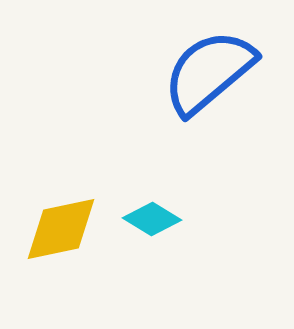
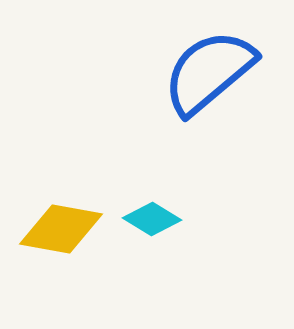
yellow diamond: rotated 22 degrees clockwise
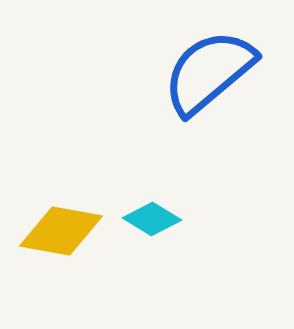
yellow diamond: moved 2 px down
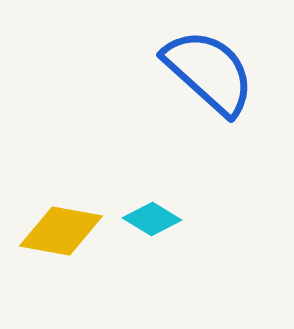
blue semicircle: rotated 82 degrees clockwise
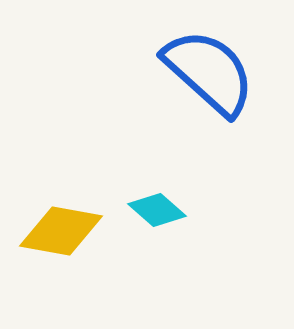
cyan diamond: moved 5 px right, 9 px up; rotated 10 degrees clockwise
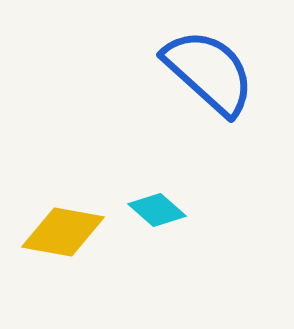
yellow diamond: moved 2 px right, 1 px down
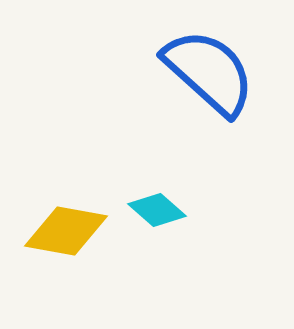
yellow diamond: moved 3 px right, 1 px up
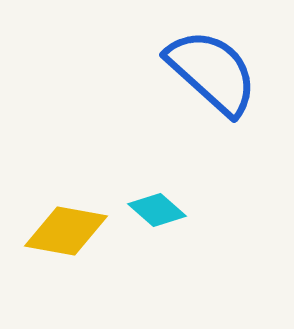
blue semicircle: moved 3 px right
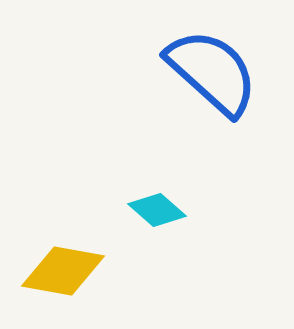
yellow diamond: moved 3 px left, 40 px down
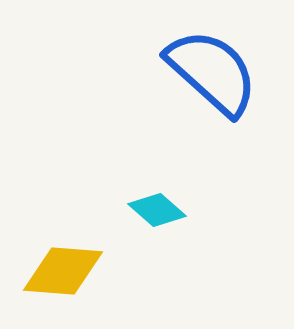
yellow diamond: rotated 6 degrees counterclockwise
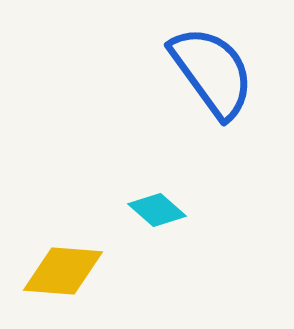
blue semicircle: rotated 12 degrees clockwise
